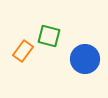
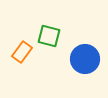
orange rectangle: moved 1 px left, 1 px down
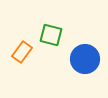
green square: moved 2 px right, 1 px up
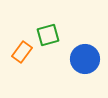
green square: moved 3 px left; rotated 30 degrees counterclockwise
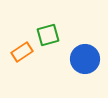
orange rectangle: rotated 20 degrees clockwise
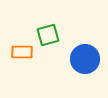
orange rectangle: rotated 35 degrees clockwise
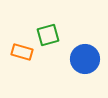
orange rectangle: rotated 15 degrees clockwise
